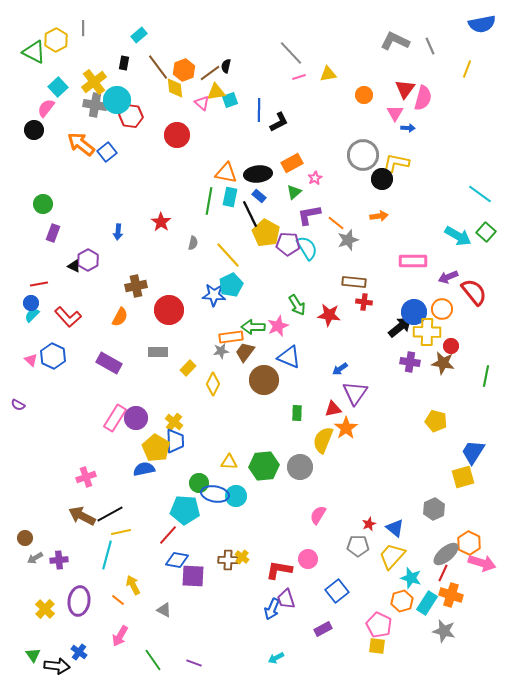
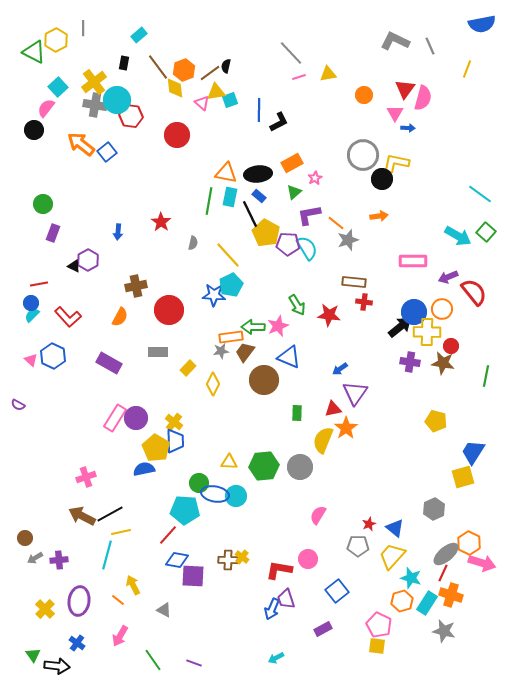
blue cross at (79, 652): moved 2 px left, 9 px up
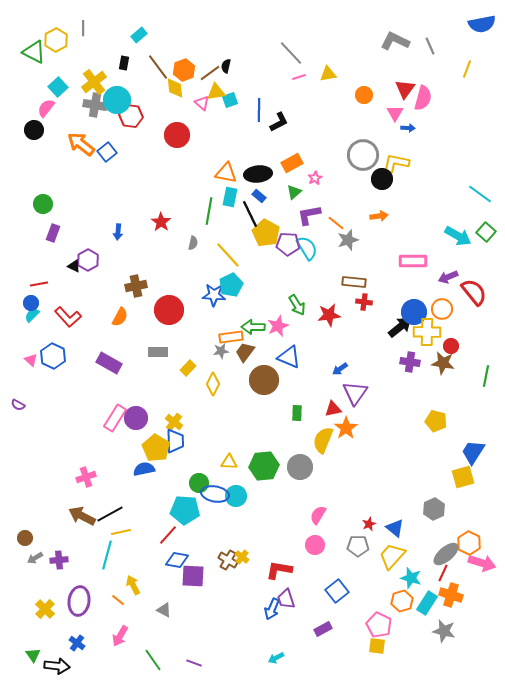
green line at (209, 201): moved 10 px down
red star at (329, 315): rotated 15 degrees counterclockwise
pink circle at (308, 559): moved 7 px right, 14 px up
brown cross at (228, 560): rotated 30 degrees clockwise
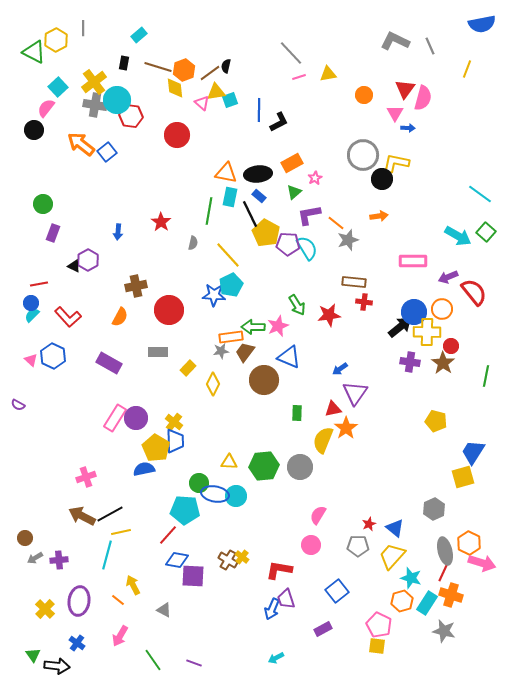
brown line at (158, 67): rotated 36 degrees counterclockwise
brown star at (443, 363): rotated 25 degrees clockwise
pink circle at (315, 545): moved 4 px left
gray ellipse at (446, 554): moved 1 px left, 3 px up; rotated 64 degrees counterclockwise
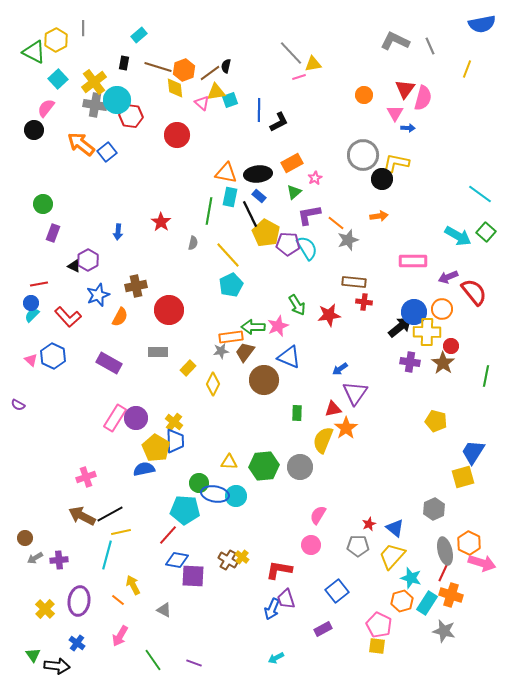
yellow triangle at (328, 74): moved 15 px left, 10 px up
cyan square at (58, 87): moved 8 px up
blue star at (214, 295): moved 116 px left; rotated 25 degrees counterclockwise
